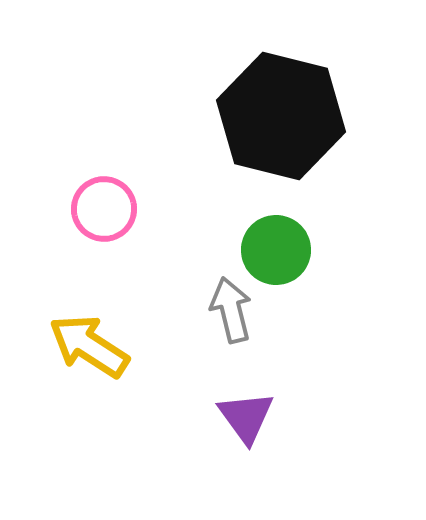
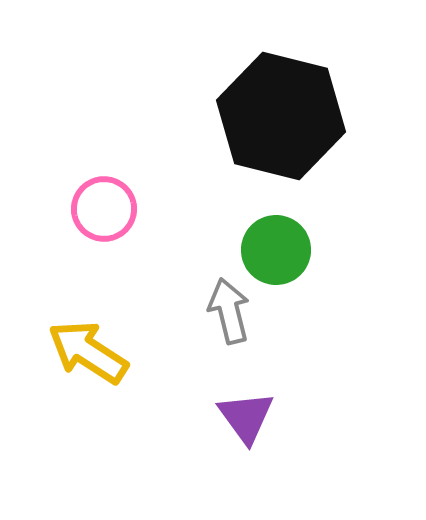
gray arrow: moved 2 px left, 1 px down
yellow arrow: moved 1 px left, 6 px down
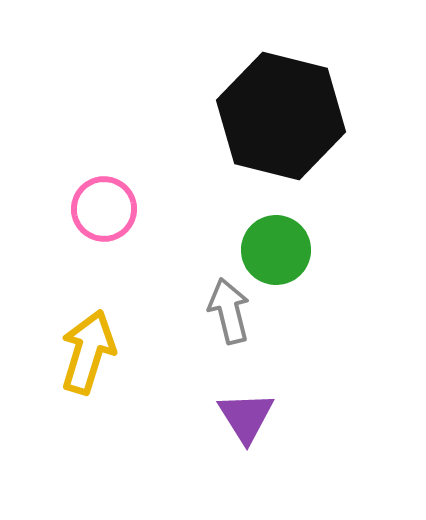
yellow arrow: rotated 74 degrees clockwise
purple triangle: rotated 4 degrees clockwise
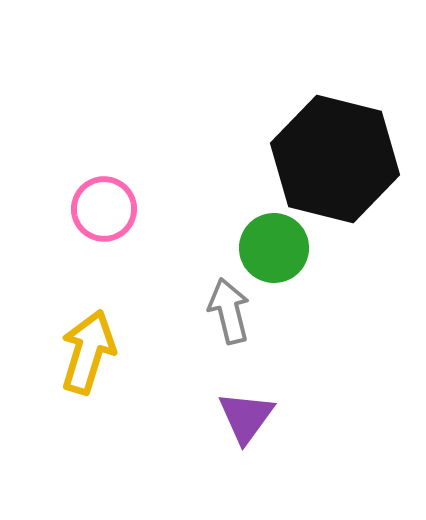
black hexagon: moved 54 px right, 43 px down
green circle: moved 2 px left, 2 px up
purple triangle: rotated 8 degrees clockwise
